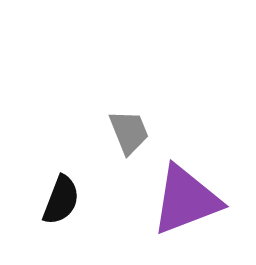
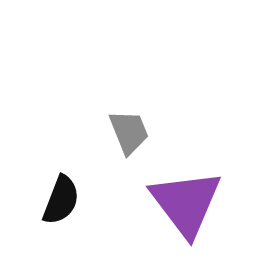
purple triangle: moved 3 px down; rotated 46 degrees counterclockwise
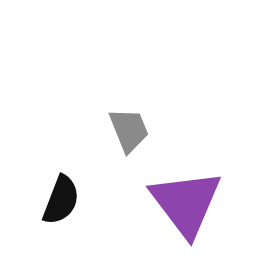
gray trapezoid: moved 2 px up
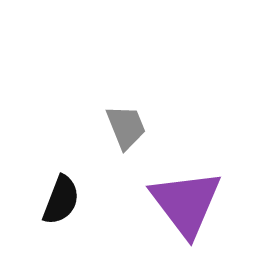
gray trapezoid: moved 3 px left, 3 px up
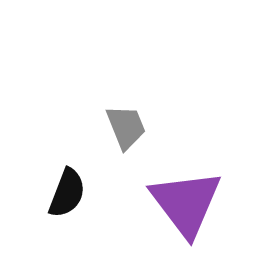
black semicircle: moved 6 px right, 7 px up
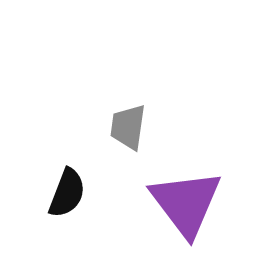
gray trapezoid: moved 2 px right; rotated 150 degrees counterclockwise
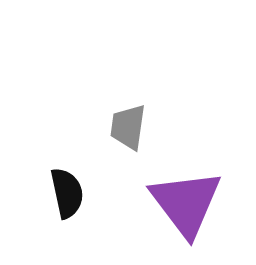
black semicircle: rotated 33 degrees counterclockwise
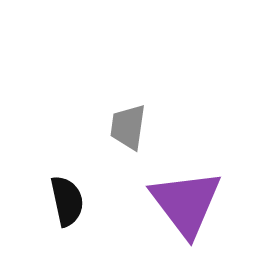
black semicircle: moved 8 px down
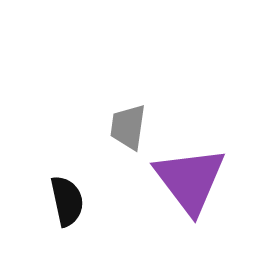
purple triangle: moved 4 px right, 23 px up
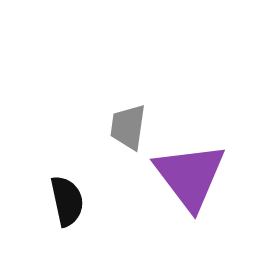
purple triangle: moved 4 px up
